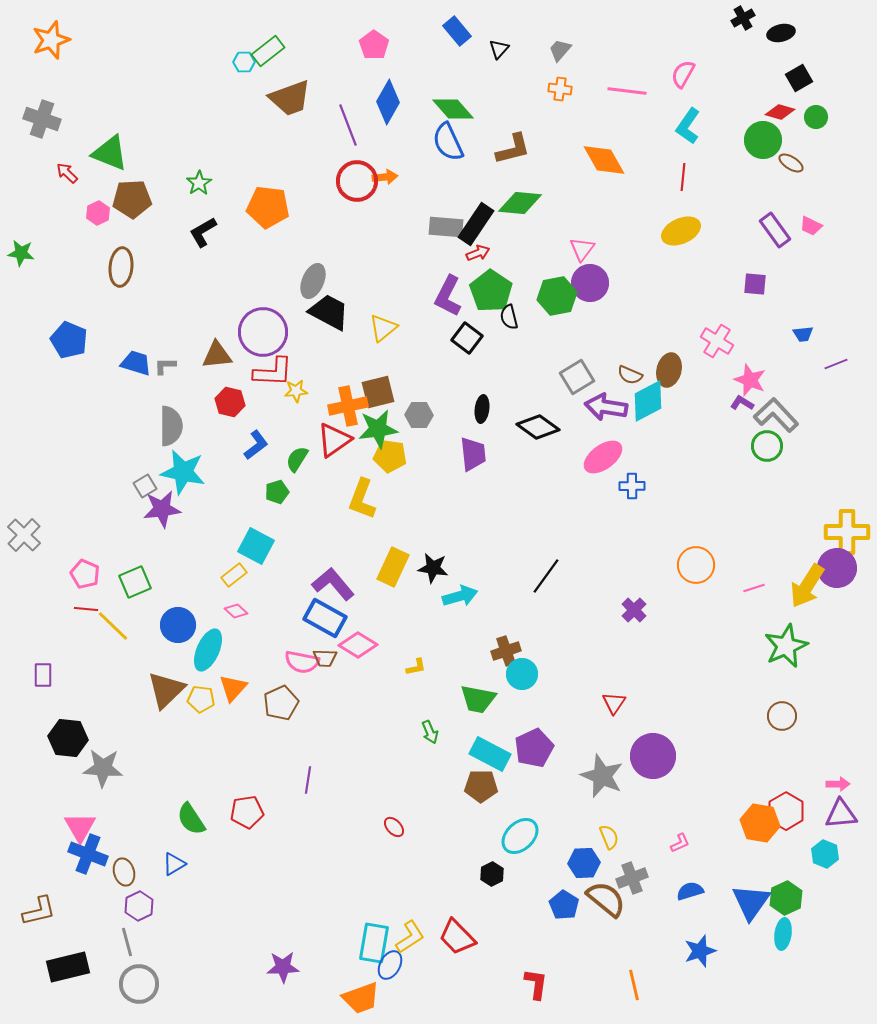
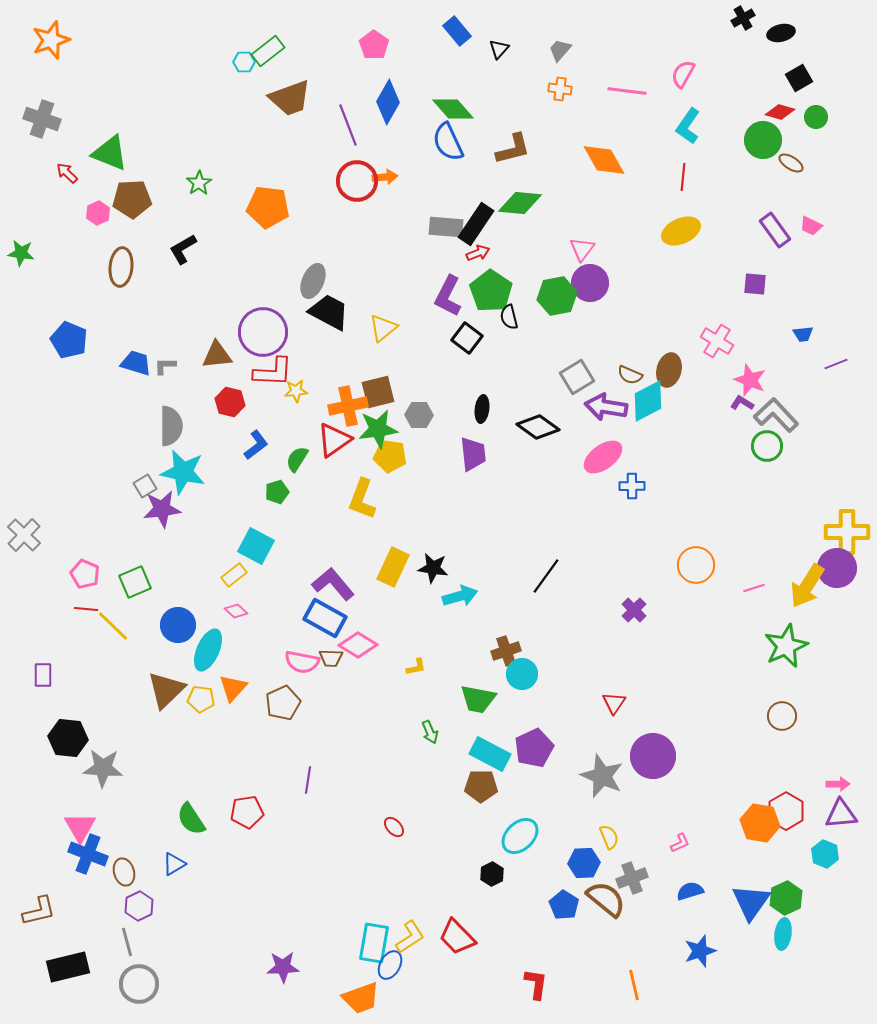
black L-shape at (203, 232): moved 20 px left, 17 px down
brown trapezoid at (325, 658): moved 6 px right
brown pentagon at (281, 703): moved 2 px right
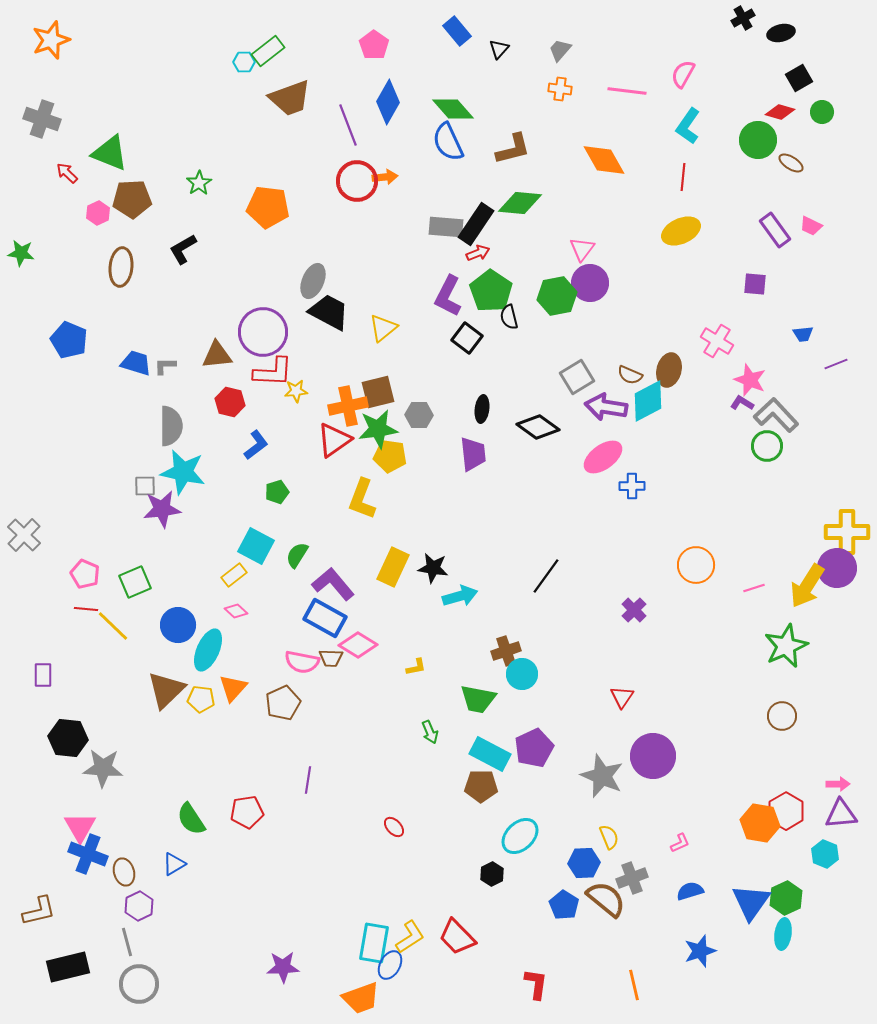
green circle at (816, 117): moved 6 px right, 5 px up
green circle at (763, 140): moved 5 px left
green semicircle at (297, 459): moved 96 px down
gray square at (145, 486): rotated 30 degrees clockwise
red triangle at (614, 703): moved 8 px right, 6 px up
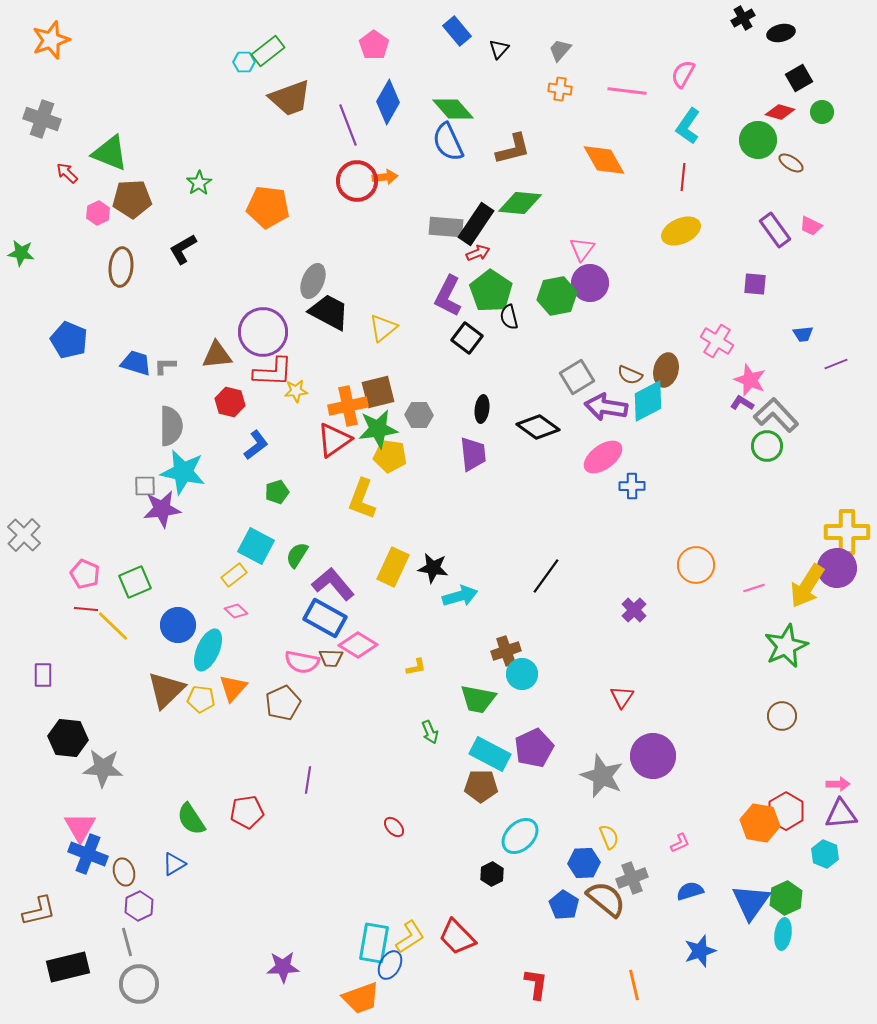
brown ellipse at (669, 370): moved 3 px left
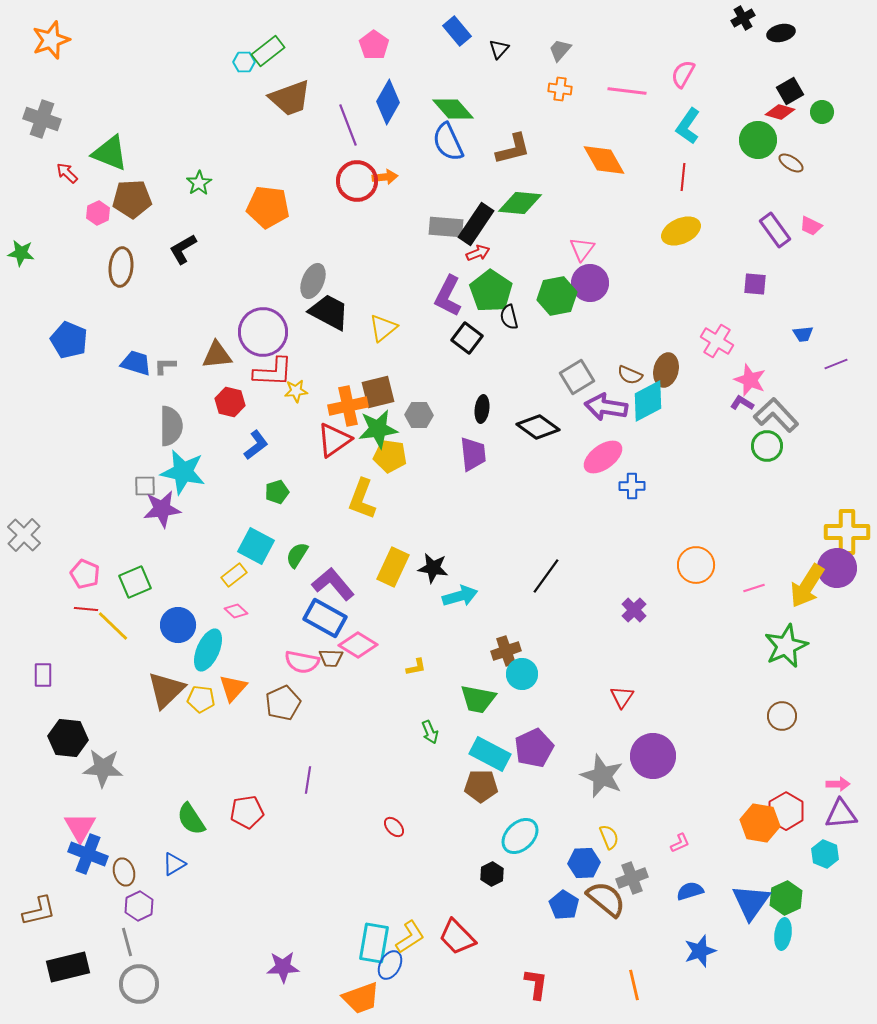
black square at (799, 78): moved 9 px left, 13 px down
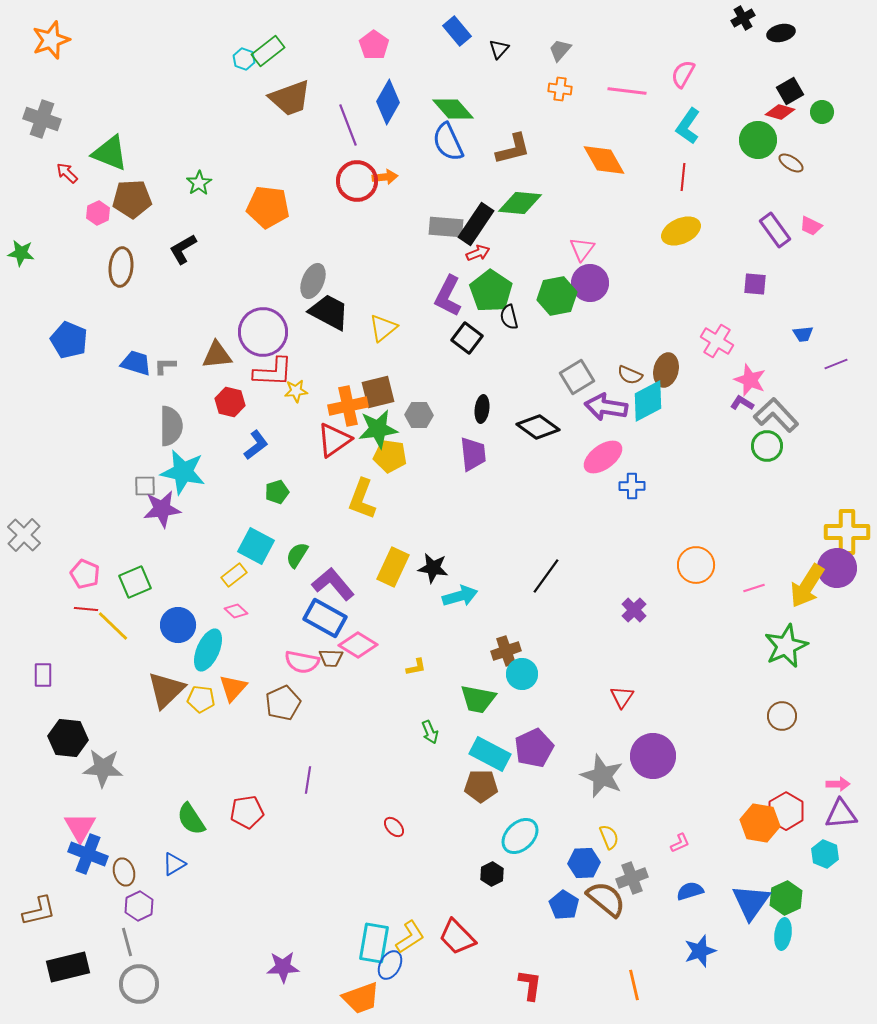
cyan hexagon at (244, 62): moved 3 px up; rotated 20 degrees clockwise
red L-shape at (536, 984): moved 6 px left, 1 px down
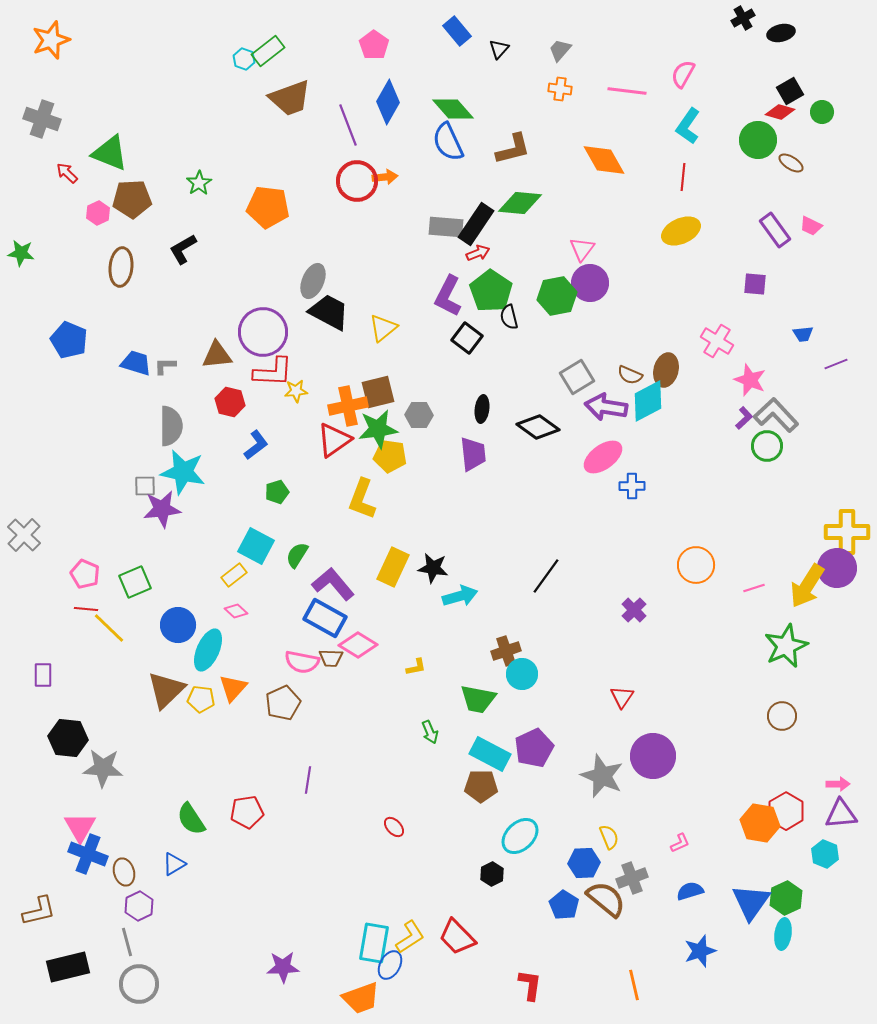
purple L-shape at (742, 403): moved 2 px right, 15 px down; rotated 105 degrees clockwise
yellow line at (113, 626): moved 4 px left, 2 px down
